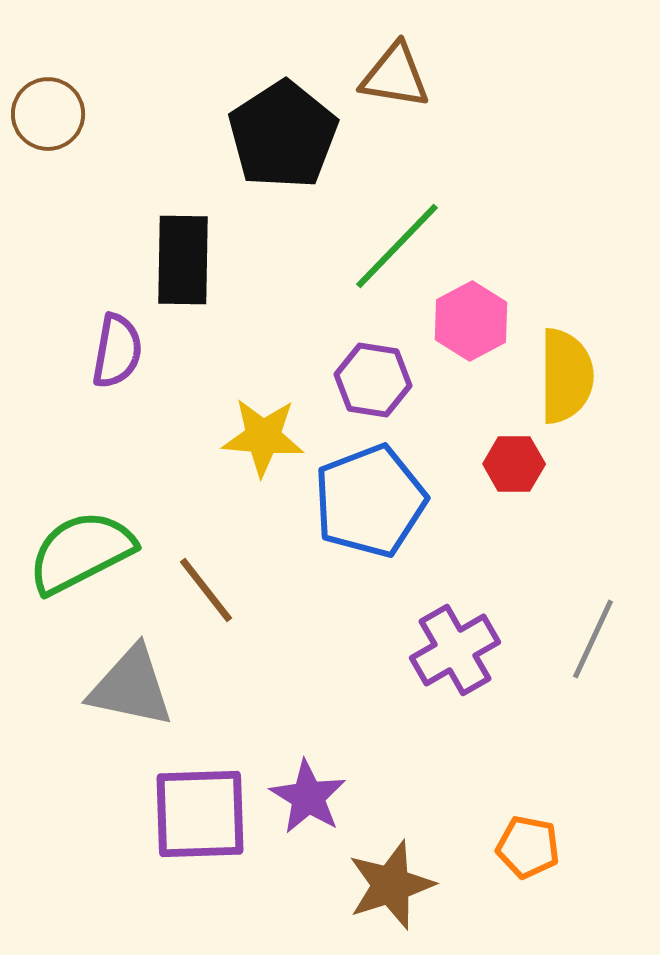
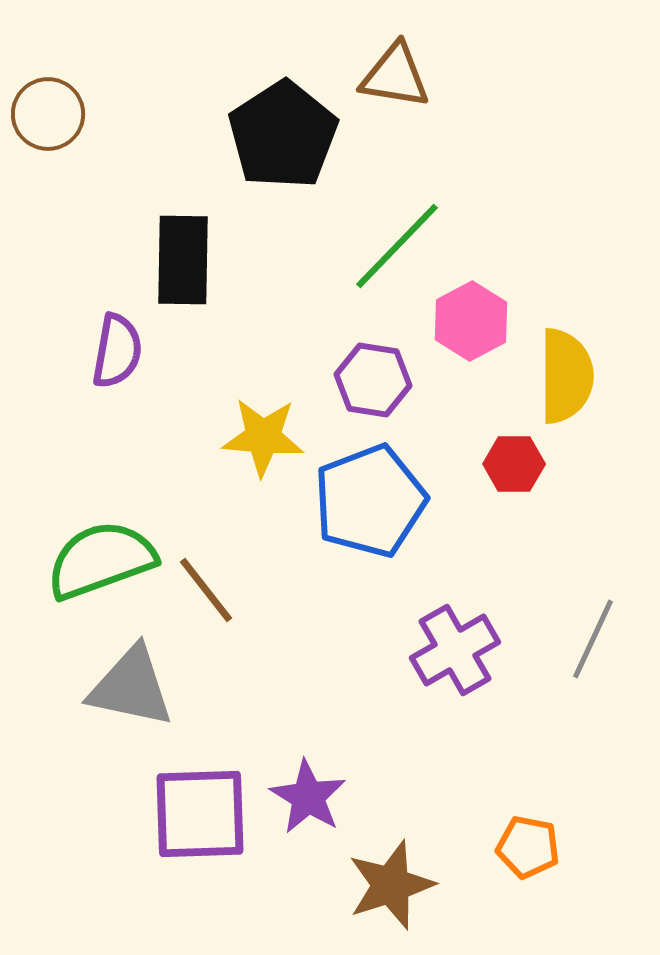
green semicircle: moved 20 px right, 8 px down; rotated 7 degrees clockwise
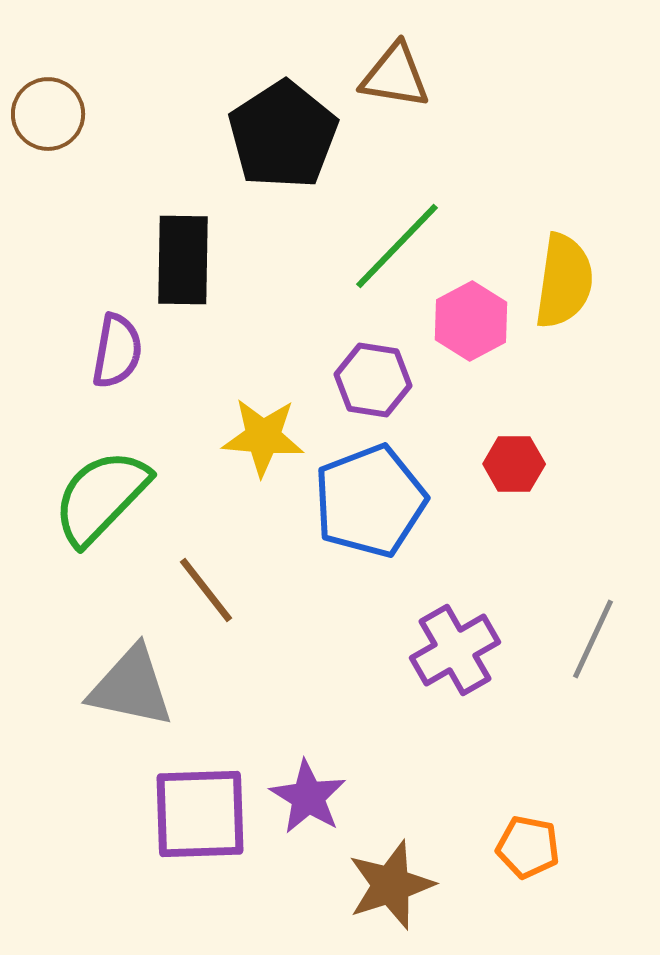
yellow semicircle: moved 2 px left, 95 px up; rotated 8 degrees clockwise
green semicircle: moved 63 px up; rotated 26 degrees counterclockwise
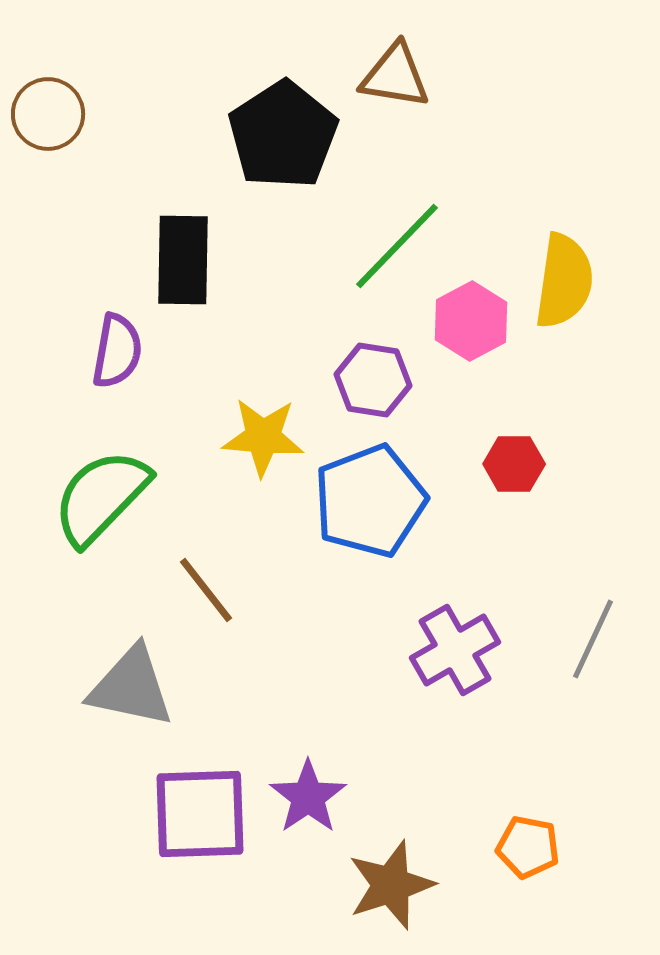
purple star: rotated 6 degrees clockwise
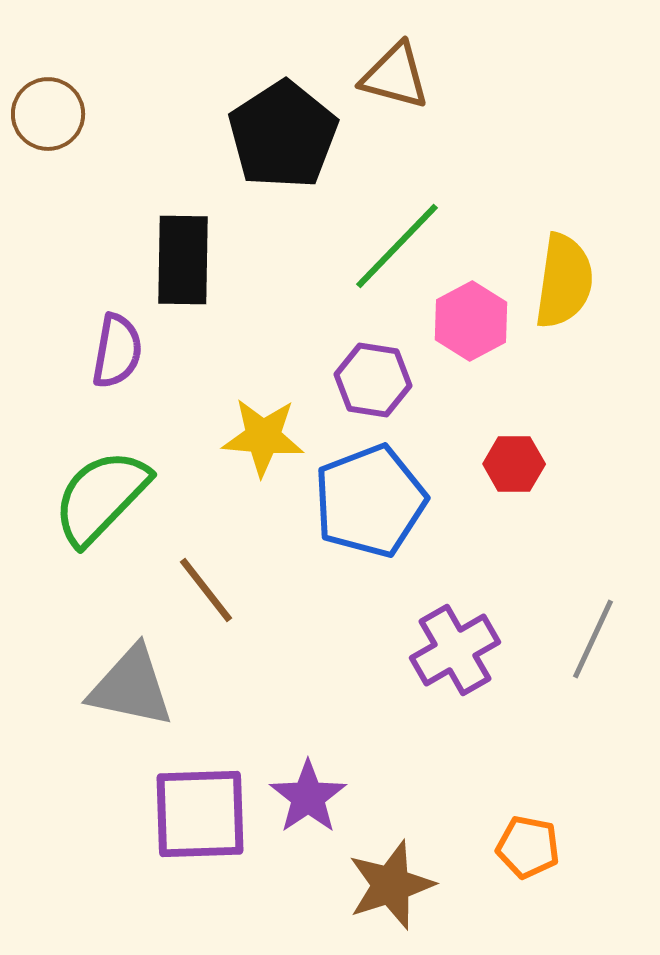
brown triangle: rotated 6 degrees clockwise
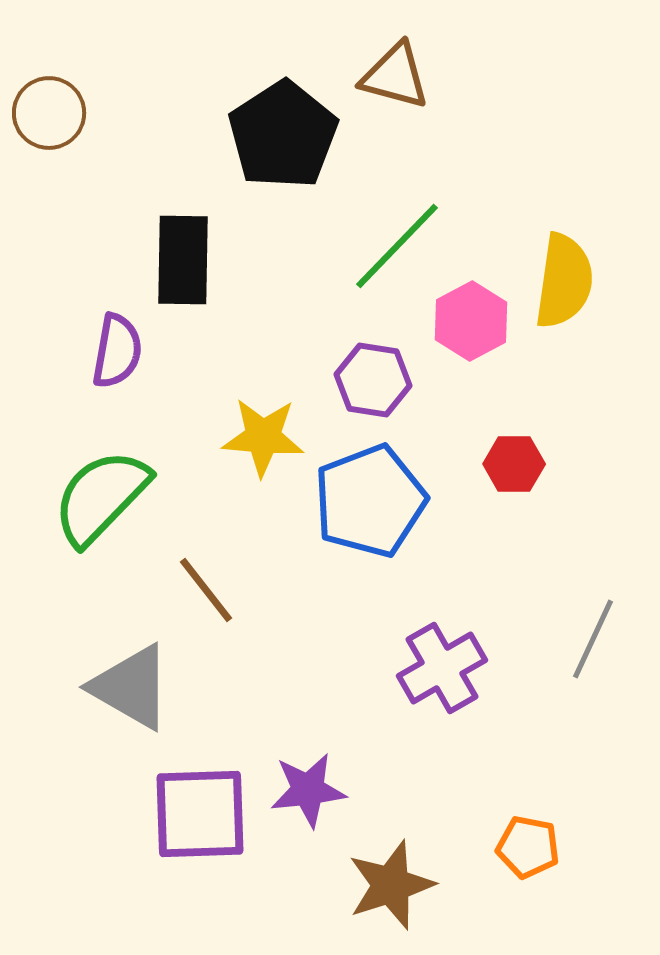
brown circle: moved 1 px right, 1 px up
purple cross: moved 13 px left, 18 px down
gray triangle: rotated 18 degrees clockwise
purple star: moved 7 px up; rotated 28 degrees clockwise
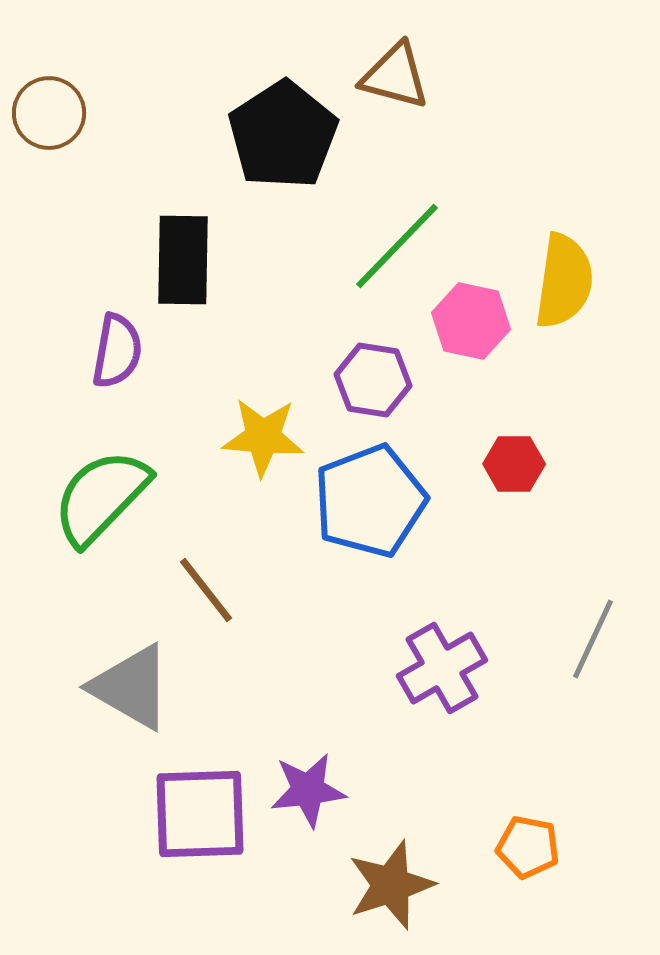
pink hexagon: rotated 20 degrees counterclockwise
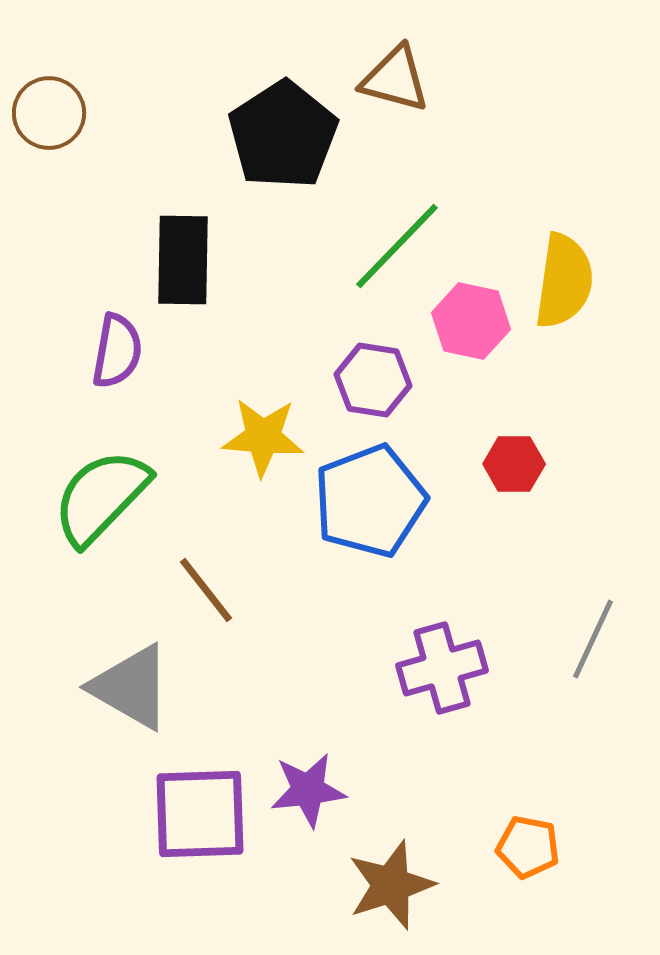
brown triangle: moved 3 px down
purple cross: rotated 14 degrees clockwise
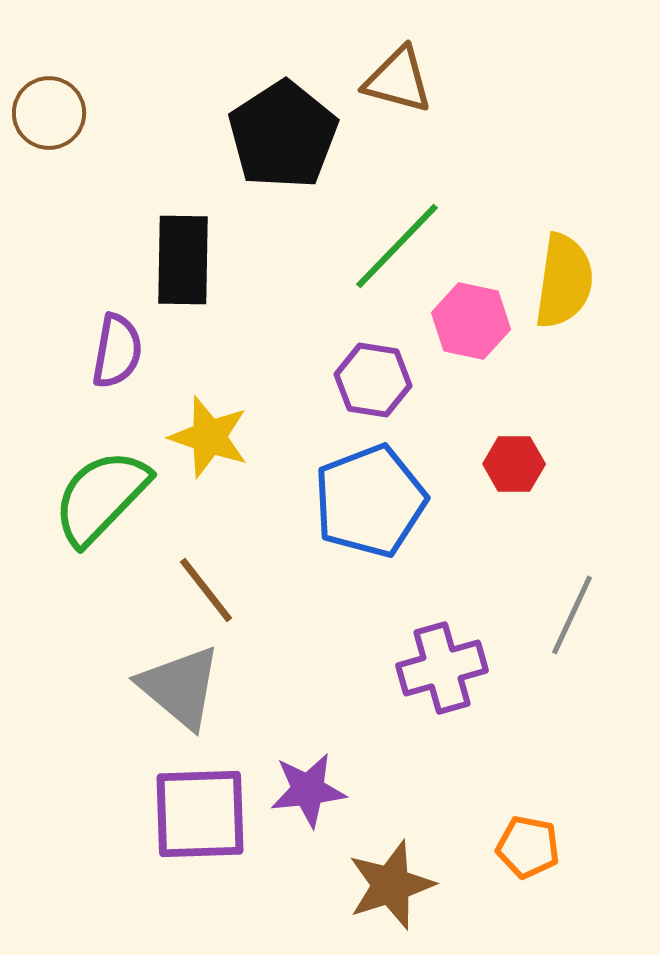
brown triangle: moved 3 px right, 1 px down
yellow star: moved 54 px left; rotated 14 degrees clockwise
gray line: moved 21 px left, 24 px up
gray triangle: moved 49 px right; rotated 10 degrees clockwise
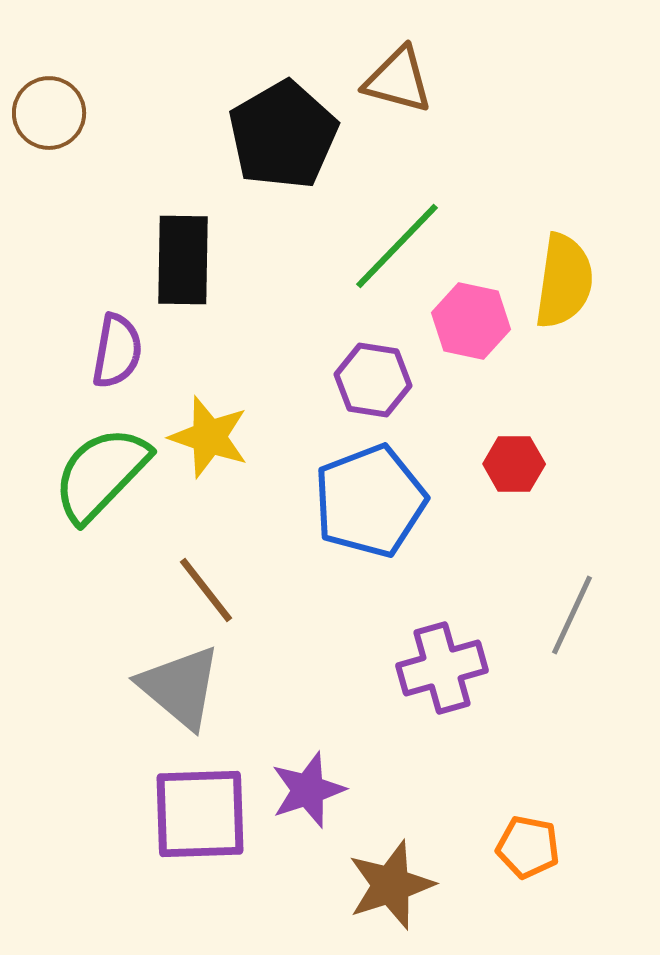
black pentagon: rotated 3 degrees clockwise
green semicircle: moved 23 px up
purple star: rotated 12 degrees counterclockwise
